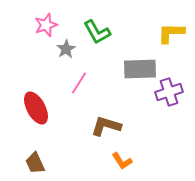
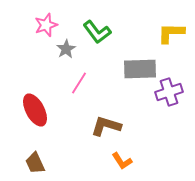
green L-shape: rotated 8 degrees counterclockwise
red ellipse: moved 1 px left, 2 px down
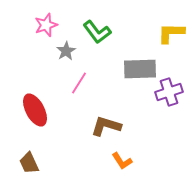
gray star: moved 2 px down
brown trapezoid: moved 6 px left
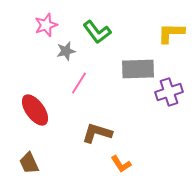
gray star: rotated 18 degrees clockwise
gray rectangle: moved 2 px left
red ellipse: rotated 8 degrees counterclockwise
brown L-shape: moved 9 px left, 7 px down
orange L-shape: moved 1 px left, 3 px down
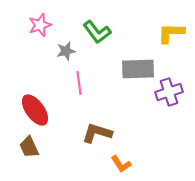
pink star: moved 6 px left
pink line: rotated 40 degrees counterclockwise
brown trapezoid: moved 16 px up
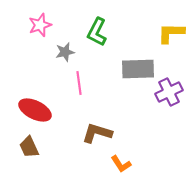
green L-shape: rotated 64 degrees clockwise
gray star: moved 1 px left, 1 px down
purple cross: rotated 8 degrees counterclockwise
red ellipse: rotated 28 degrees counterclockwise
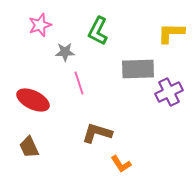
green L-shape: moved 1 px right, 1 px up
gray star: rotated 12 degrees clockwise
pink line: rotated 10 degrees counterclockwise
red ellipse: moved 2 px left, 10 px up
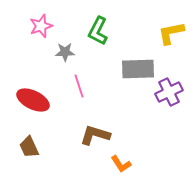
pink star: moved 1 px right, 1 px down
yellow L-shape: rotated 12 degrees counterclockwise
pink line: moved 3 px down
brown L-shape: moved 2 px left, 2 px down
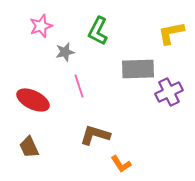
gray star: rotated 12 degrees counterclockwise
